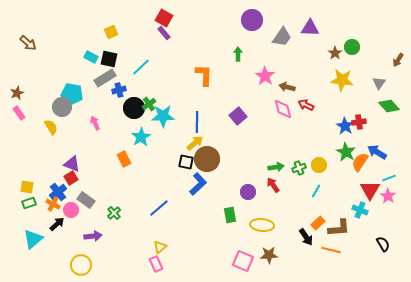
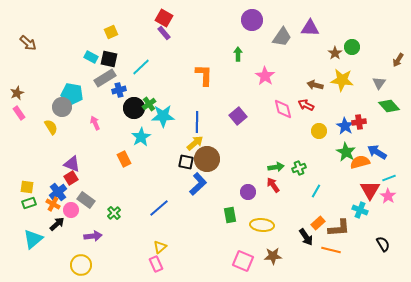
brown arrow at (287, 87): moved 28 px right, 2 px up
orange semicircle at (360, 162): rotated 42 degrees clockwise
yellow circle at (319, 165): moved 34 px up
brown star at (269, 255): moved 4 px right, 1 px down
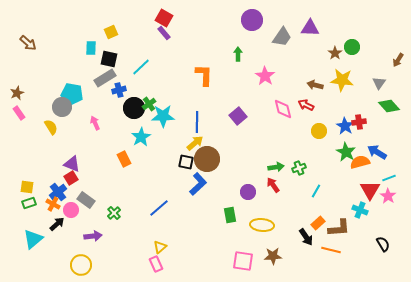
cyan rectangle at (91, 57): moved 9 px up; rotated 64 degrees clockwise
pink square at (243, 261): rotated 15 degrees counterclockwise
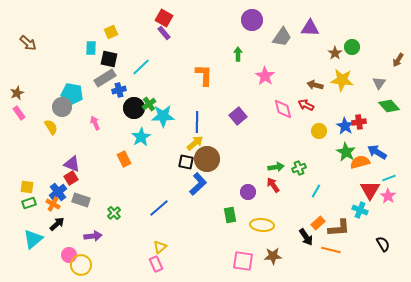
gray rectangle at (86, 200): moved 5 px left; rotated 18 degrees counterclockwise
pink circle at (71, 210): moved 2 px left, 45 px down
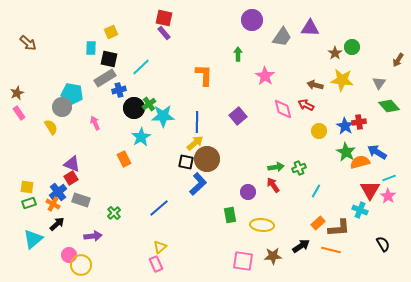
red square at (164, 18): rotated 18 degrees counterclockwise
black arrow at (306, 237): moved 5 px left, 9 px down; rotated 90 degrees counterclockwise
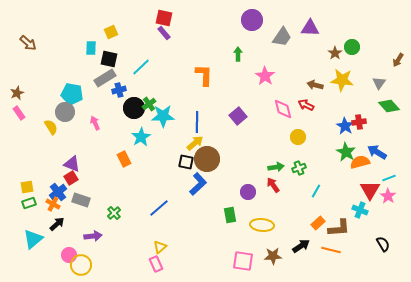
gray circle at (62, 107): moved 3 px right, 5 px down
yellow circle at (319, 131): moved 21 px left, 6 px down
yellow square at (27, 187): rotated 16 degrees counterclockwise
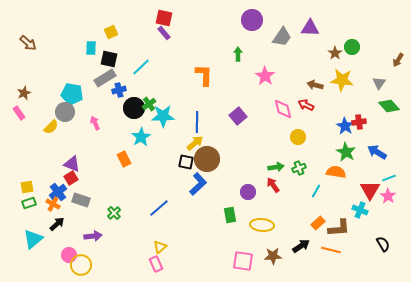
brown star at (17, 93): moved 7 px right
yellow semicircle at (51, 127): rotated 77 degrees clockwise
orange semicircle at (360, 162): moved 24 px left, 10 px down; rotated 24 degrees clockwise
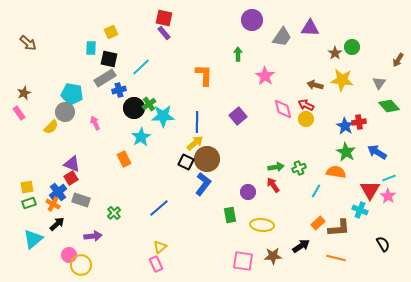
yellow circle at (298, 137): moved 8 px right, 18 px up
black square at (186, 162): rotated 14 degrees clockwise
blue L-shape at (198, 184): moved 5 px right; rotated 10 degrees counterclockwise
orange line at (331, 250): moved 5 px right, 8 px down
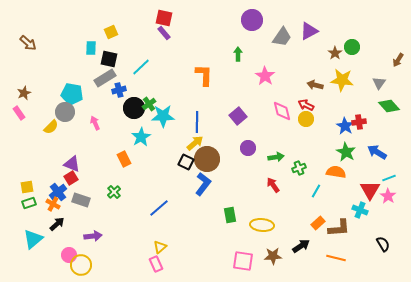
purple triangle at (310, 28): moved 1 px left, 3 px down; rotated 30 degrees counterclockwise
pink diamond at (283, 109): moved 1 px left, 2 px down
green arrow at (276, 167): moved 10 px up
purple circle at (248, 192): moved 44 px up
green cross at (114, 213): moved 21 px up
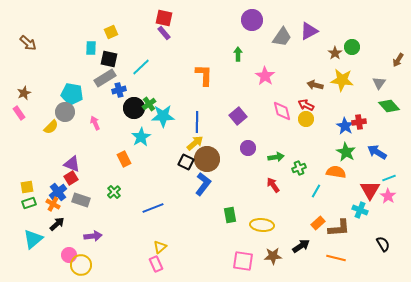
blue line at (159, 208): moved 6 px left; rotated 20 degrees clockwise
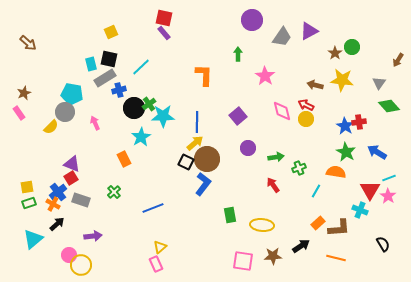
cyan rectangle at (91, 48): moved 16 px down; rotated 16 degrees counterclockwise
